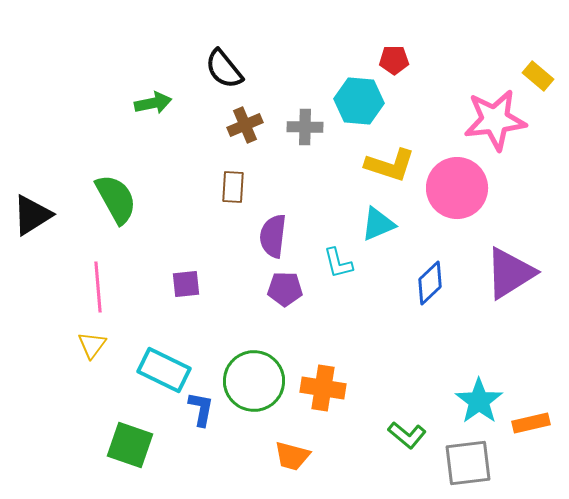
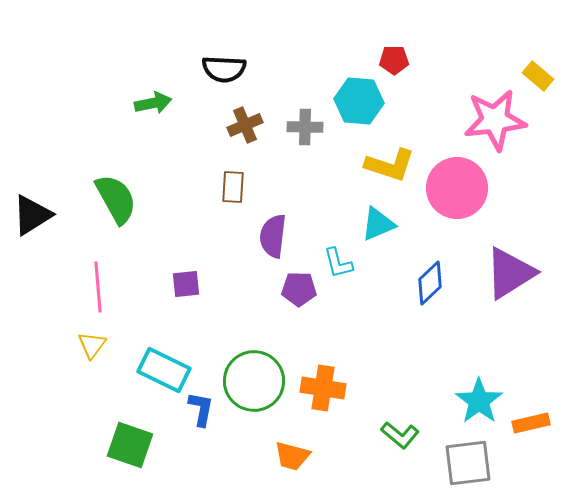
black semicircle: rotated 48 degrees counterclockwise
purple pentagon: moved 14 px right
green L-shape: moved 7 px left
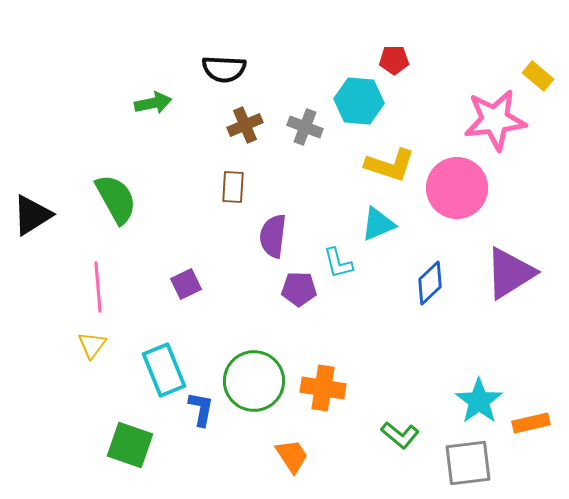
gray cross: rotated 20 degrees clockwise
purple square: rotated 20 degrees counterclockwise
cyan rectangle: rotated 42 degrees clockwise
orange trapezoid: rotated 138 degrees counterclockwise
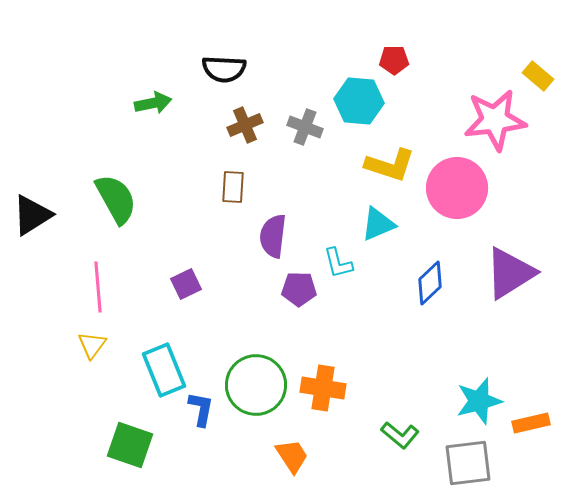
green circle: moved 2 px right, 4 px down
cyan star: rotated 21 degrees clockwise
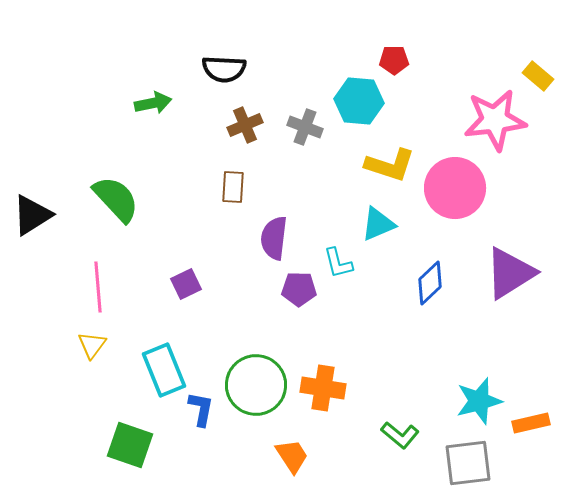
pink circle: moved 2 px left
green semicircle: rotated 14 degrees counterclockwise
purple semicircle: moved 1 px right, 2 px down
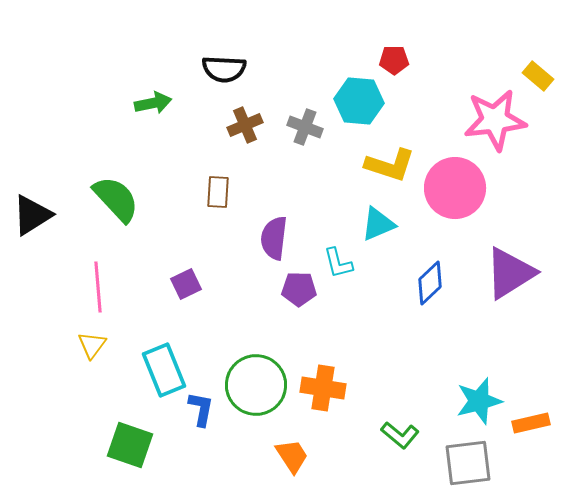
brown rectangle: moved 15 px left, 5 px down
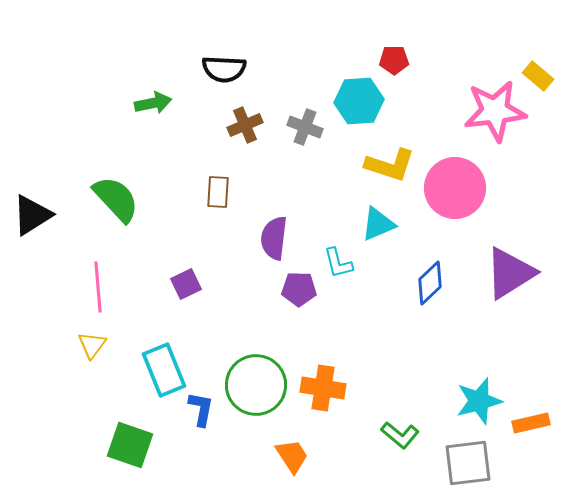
cyan hexagon: rotated 9 degrees counterclockwise
pink star: moved 9 px up
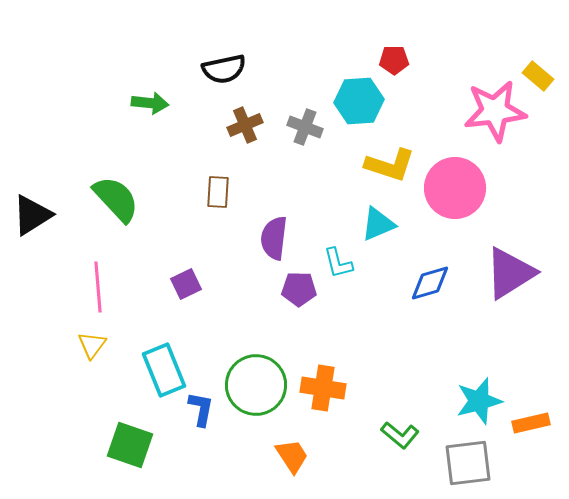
black semicircle: rotated 15 degrees counterclockwise
green arrow: moved 3 px left; rotated 18 degrees clockwise
blue diamond: rotated 27 degrees clockwise
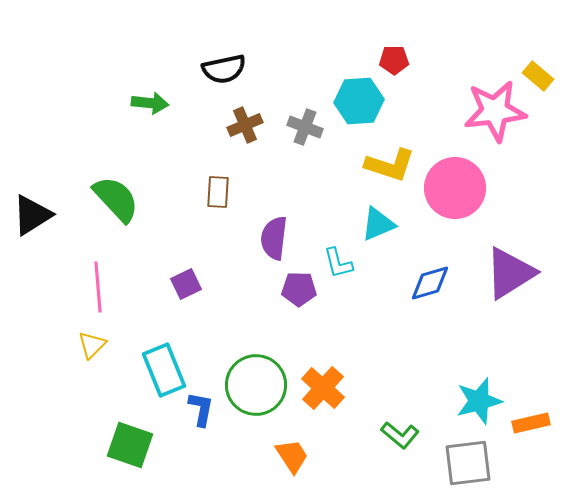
yellow triangle: rotated 8 degrees clockwise
orange cross: rotated 33 degrees clockwise
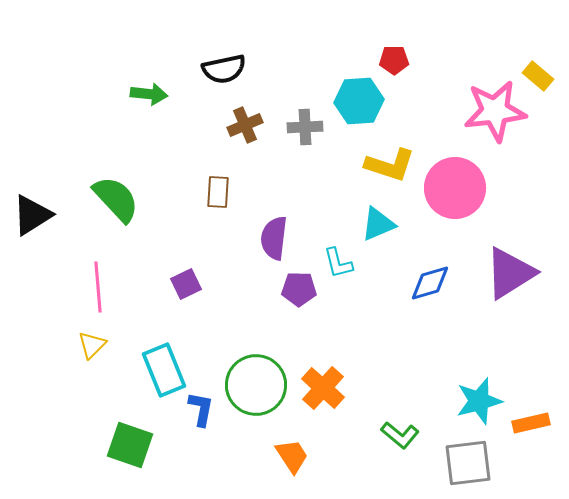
green arrow: moved 1 px left, 9 px up
gray cross: rotated 24 degrees counterclockwise
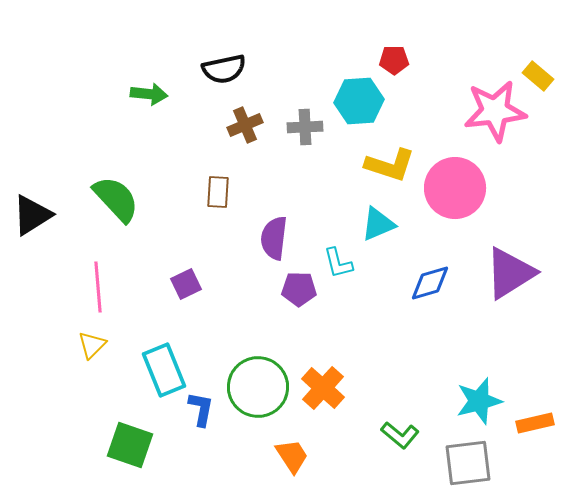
green circle: moved 2 px right, 2 px down
orange rectangle: moved 4 px right
